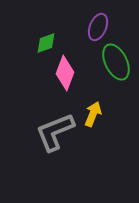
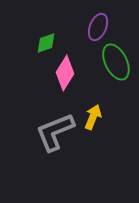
pink diamond: rotated 12 degrees clockwise
yellow arrow: moved 3 px down
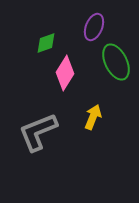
purple ellipse: moved 4 px left
gray L-shape: moved 17 px left
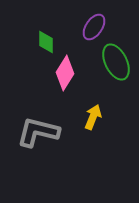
purple ellipse: rotated 12 degrees clockwise
green diamond: moved 1 px up; rotated 70 degrees counterclockwise
gray L-shape: rotated 36 degrees clockwise
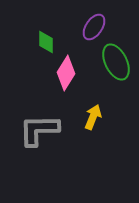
pink diamond: moved 1 px right
gray L-shape: moved 1 px right, 2 px up; rotated 15 degrees counterclockwise
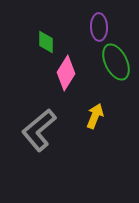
purple ellipse: moved 5 px right; rotated 36 degrees counterclockwise
yellow arrow: moved 2 px right, 1 px up
gray L-shape: rotated 39 degrees counterclockwise
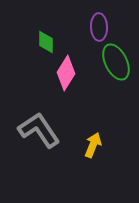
yellow arrow: moved 2 px left, 29 px down
gray L-shape: rotated 96 degrees clockwise
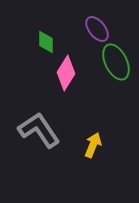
purple ellipse: moved 2 px left, 2 px down; rotated 36 degrees counterclockwise
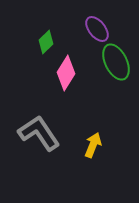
green diamond: rotated 45 degrees clockwise
gray L-shape: moved 3 px down
